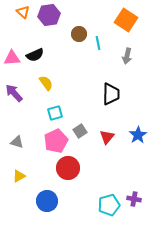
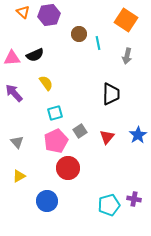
gray triangle: rotated 32 degrees clockwise
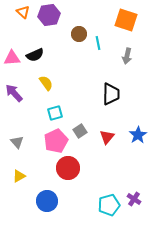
orange square: rotated 15 degrees counterclockwise
purple cross: rotated 24 degrees clockwise
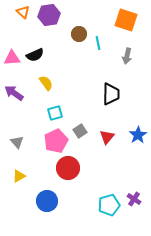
purple arrow: rotated 12 degrees counterclockwise
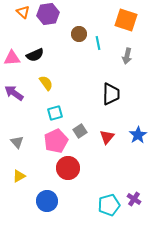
purple hexagon: moved 1 px left, 1 px up
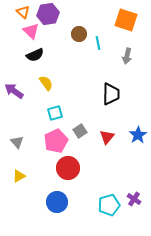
pink triangle: moved 19 px right, 27 px up; rotated 48 degrees clockwise
purple arrow: moved 2 px up
blue circle: moved 10 px right, 1 px down
